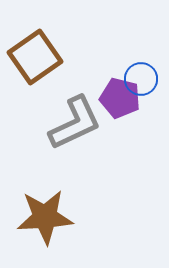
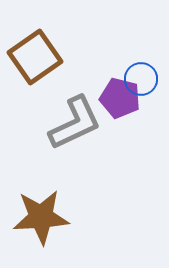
brown star: moved 4 px left
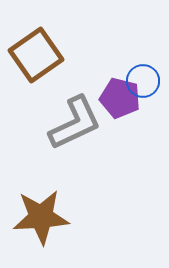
brown square: moved 1 px right, 2 px up
blue circle: moved 2 px right, 2 px down
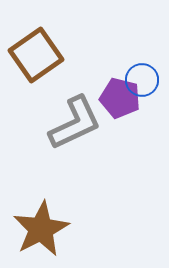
blue circle: moved 1 px left, 1 px up
brown star: moved 12 px down; rotated 24 degrees counterclockwise
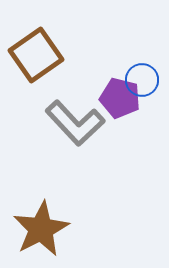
gray L-shape: rotated 72 degrees clockwise
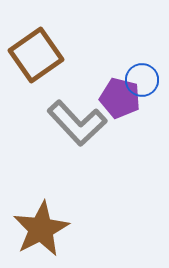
gray L-shape: moved 2 px right
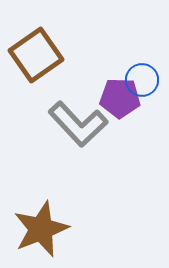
purple pentagon: rotated 12 degrees counterclockwise
gray L-shape: moved 1 px right, 1 px down
brown star: rotated 6 degrees clockwise
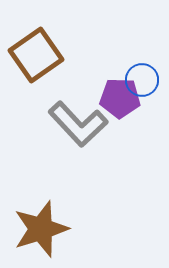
brown star: rotated 4 degrees clockwise
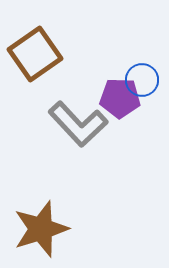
brown square: moved 1 px left, 1 px up
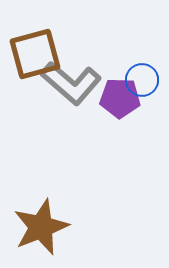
brown square: rotated 20 degrees clockwise
gray L-shape: moved 7 px left, 41 px up; rotated 6 degrees counterclockwise
brown star: moved 2 px up; rotated 4 degrees counterclockwise
